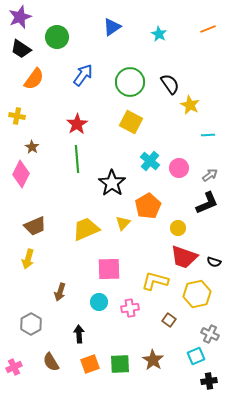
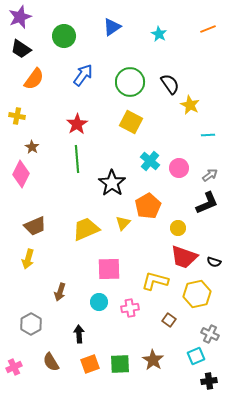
green circle at (57, 37): moved 7 px right, 1 px up
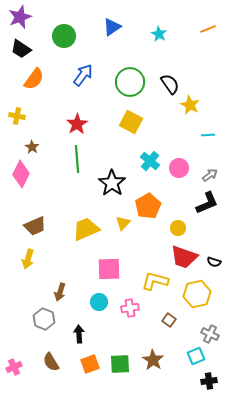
gray hexagon at (31, 324): moved 13 px right, 5 px up; rotated 10 degrees counterclockwise
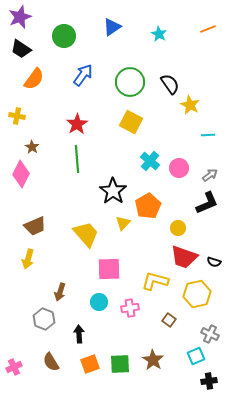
black star at (112, 183): moved 1 px right, 8 px down
yellow trapezoid at (86, 229): moved 5 px down; rotated 72 degrees clockwise
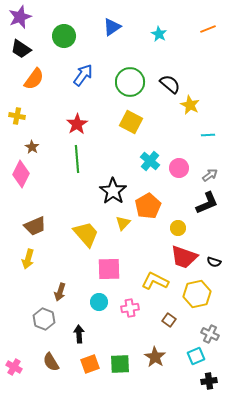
black semicircle at (170, 84): rotated 15 degrees counterclockwise
yellow L-shape at (155, 281): rotated 12 degrees clockwise
brown star at (153, 360): moved 2 px right, 3 px up
pink cross at (14, 367): rotated 35 degrees counterclockwise
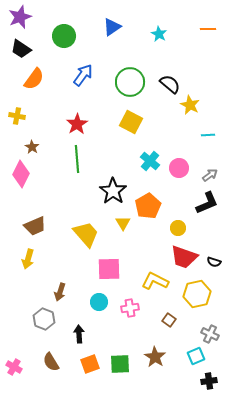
orange line at (208, 29): rotated 21 degrees clockwise
yellow triangle at (123, 223): rotated 14 degrees counterclockwise
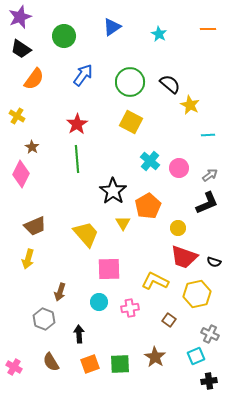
yellow cross at (17, 116): rotated 21 degrees clockwise
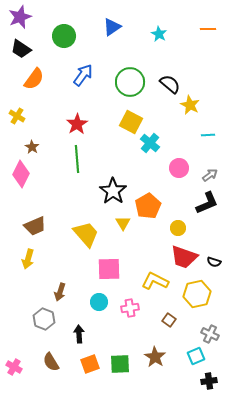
cyan cross at (150, 161): moved 18 px up
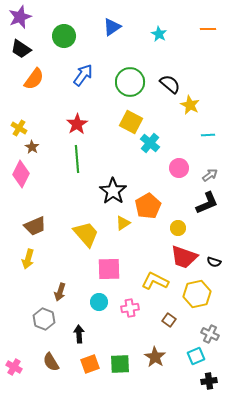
yellow cross at (17, 116): moved 2 px right, 12 px down
yellow triangle at (123, 223): rotated 28 degrees clockwise
